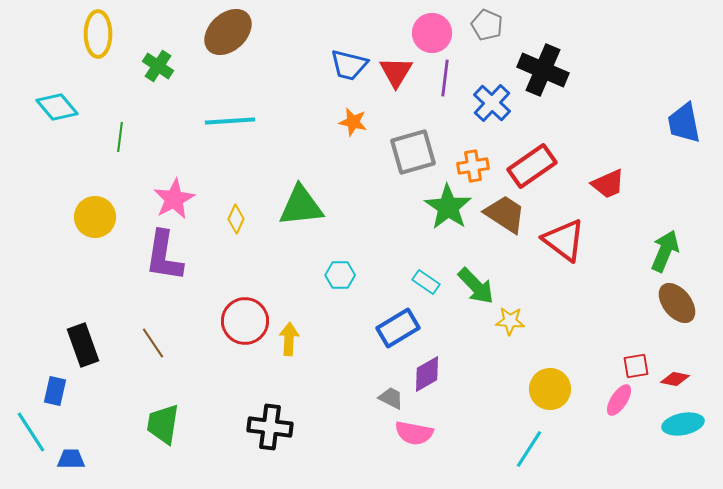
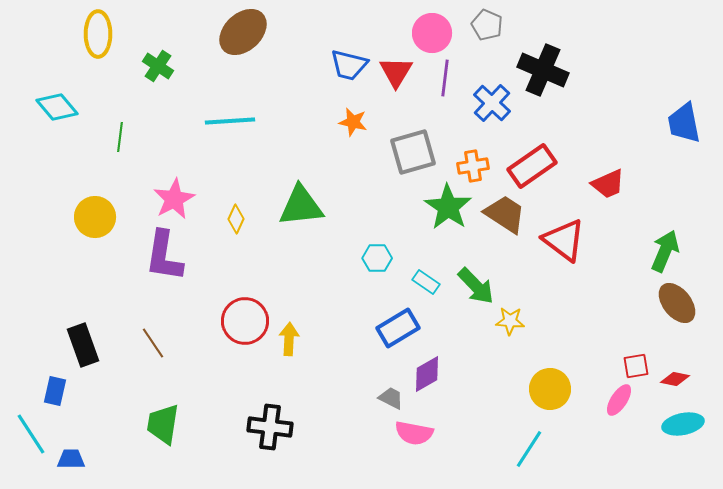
brown ellipse at (228, 32): moved 15 px right
cyan hexagon at (340, 275): moved 37 px right, 17 px up
cyan line at (31, 432): moved 2 px down
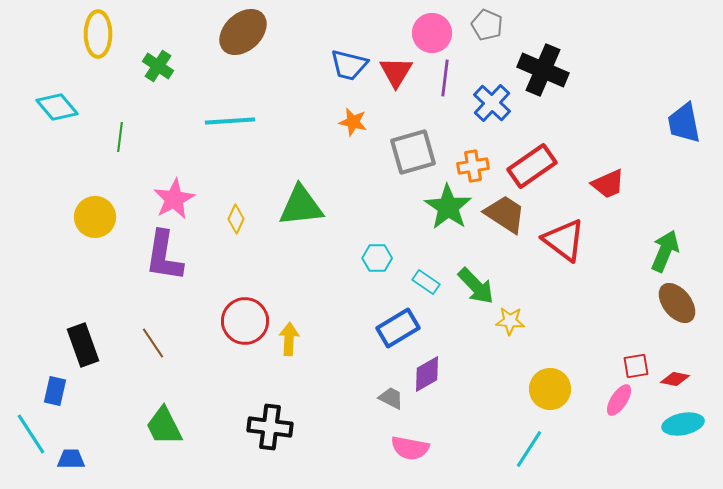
green trapezoid at (163, 424): moved 1 px right, 2 px down; rotated 36 degrees counterclockwise
pink semicircle at (414, 433): moved 4 px left, 15 px down
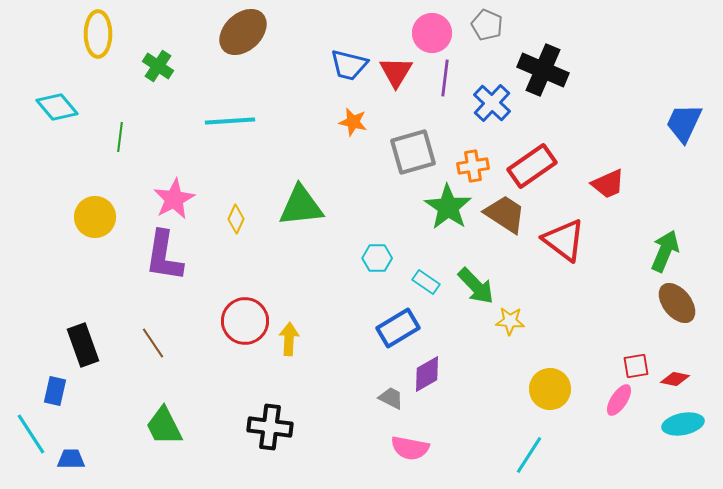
blue trapezoid at (684, 123): rotated 36 degrees clockwise
cyan line at (529, 449): moved 6 px down
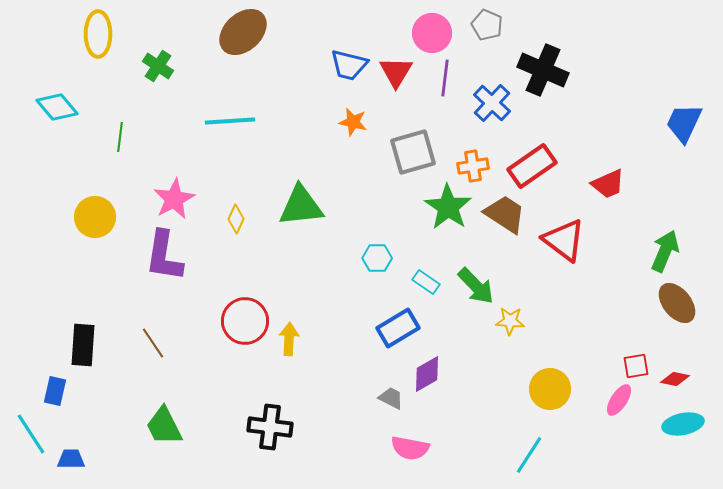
black rectangle at (83, 345): rotated 24 degrees clockwise
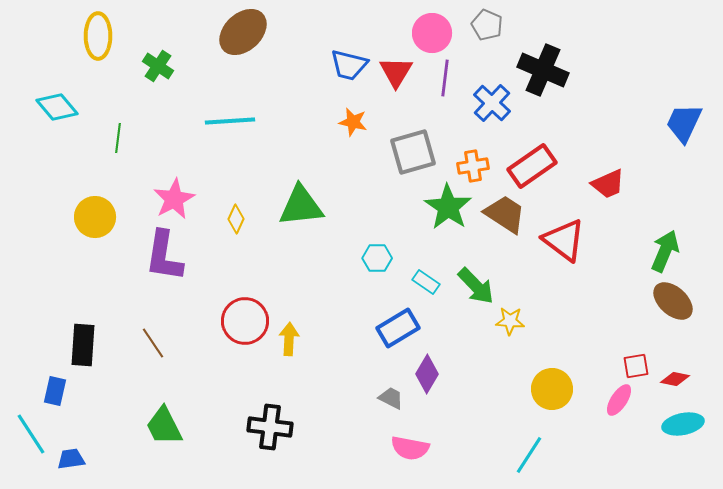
yellow ellipse at (98, 34): moved 2 px down
green line at (120, 137): moved 2 px left, 1 px down
brown ellipse at (677, 303): moved 4 px left, 2 px up; rotated 9 degrees counterclockwise
purple diamond at (427, 374): rotated 30 degrees counterclockwise
yellow circle at (550, 389): moved 2 px right
blue trapezoid at (71, 459): rotated 8 degrees counterclockwise
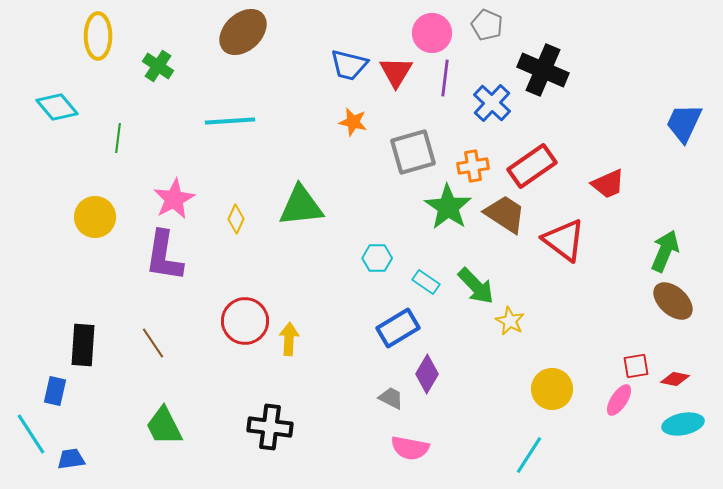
yellow star at (510, 321): rotated 24 degrees clockwise
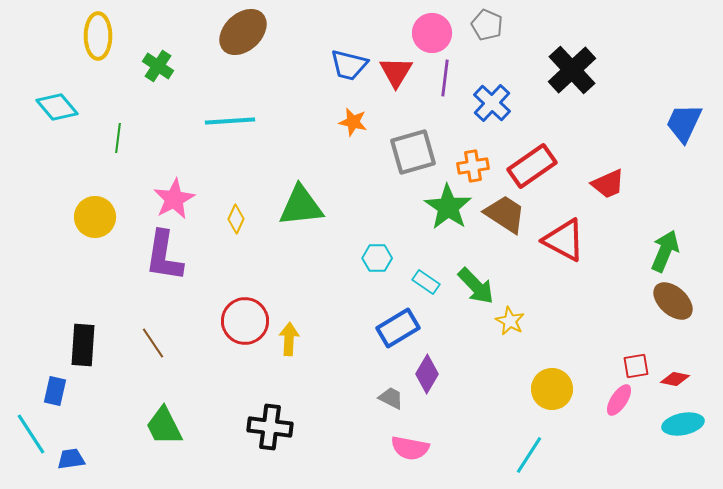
black cross at (543, 70): moved 29 px right; rotated 24 degrees clockwise
red triangle at (564, 240): rotated 9 degrees counterclockwise
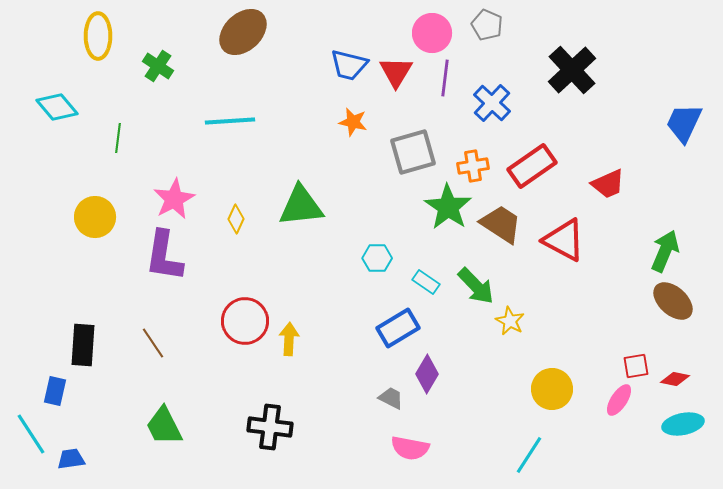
brown trapezoid at (505, 214): moved 4 px left, 10 px down
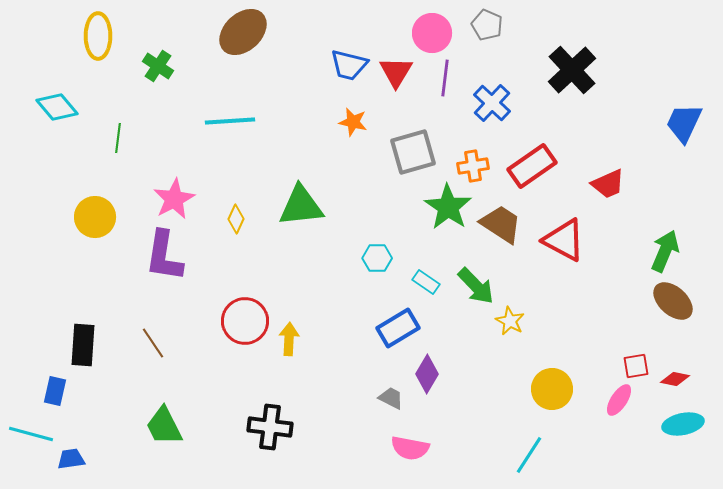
cyan line at (31, 434): rotated 42 degrees counterclockwise
